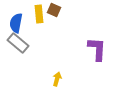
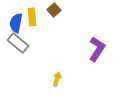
brown square: rotated 24 degrees clockwise
yellow rectangle: moved 7 px left, 3 px down
purple L-shape: rotated 30 degrees clockwise
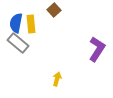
yellow rectangle: moved 1 px left, 7 px down
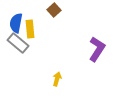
yellow rectangle: moved 1 px left, 5 px down
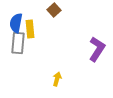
gray rectangle: rotated 55 degrees clockwise
